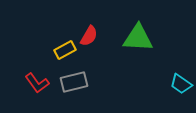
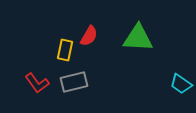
yellow rectangle: rotated 50 degrees counterclockwise
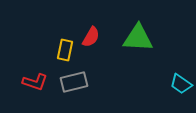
red semicircle: moved 2 px right, 1 px down
red L-shape: moved 2 px left, 1 px up; rotated 35 degrees counterclockwise
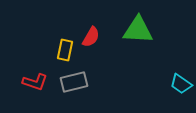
green triangle: moved 8 px up
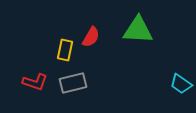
gray rectangle: moved 1 px left, 1 px down
